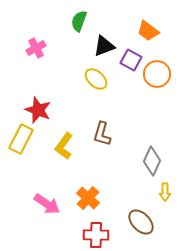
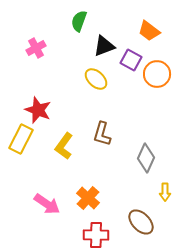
orange trapezoid: moved 1 px right
gray diamond: moved 6 px left, 3 px up
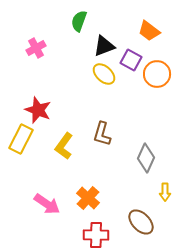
yellow ellipse: moved 8 px right, 5 px up
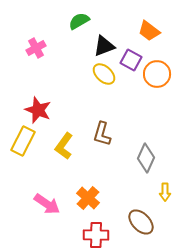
green semicircle: rotated 40 degrees clockwise
yellow rectangle: moved 2 px right, 2 px down
